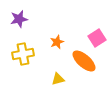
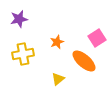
yellow triangle: rotated 24 degrees counterclockwise
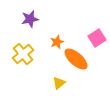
purple star: moved 11 px right
yellow cross: rotated 30 degrees counterclockwise
orange ellipse: moved 8 px left, 2 px up
yellow triangle: moved 1 px right, 4 px down
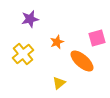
pink square: rotated 18 degrees clockwise
orange ellipse: moved 6 px right, 2 px down
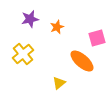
orange star: moved 15 px up
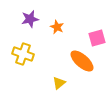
orange star: rotated 24 degrees counterclockwise
yellow cross: rotated 30 degrees counterclockwise
